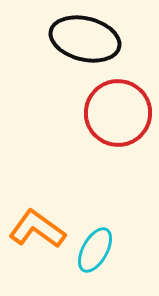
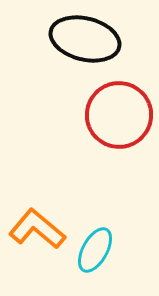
red circle: moved 1 px right, 2 px down
orange L-shape: rotated 4 degrees clockwise
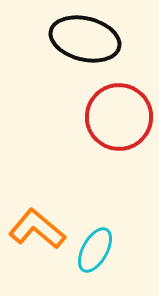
red circle: moved 2 px down
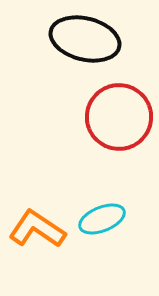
orange L-shape: rotated 6 degrees counterclockwise
cyan ellipse: moved 7 px right, 31 px up; rotated 39 degrees clockwise
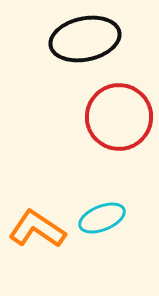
black ellipse: rotated 26 degrees counterclockwise
cyan ellipse: moved 1 px up
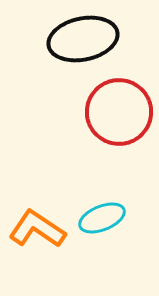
black ellipse: moved 2 px left
red circle: moved 5 px up
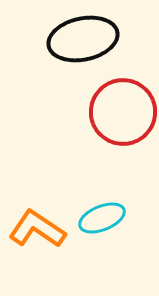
red circle: moved 4 px right
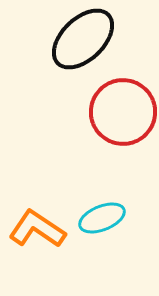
black ellipse: rotated 32 degrees counterclockwise
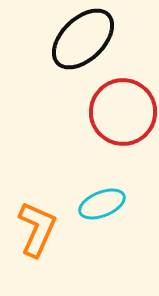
cyan ellipse: moved 14 px up
orange L-shape: rotated 80 degrees clockwise
